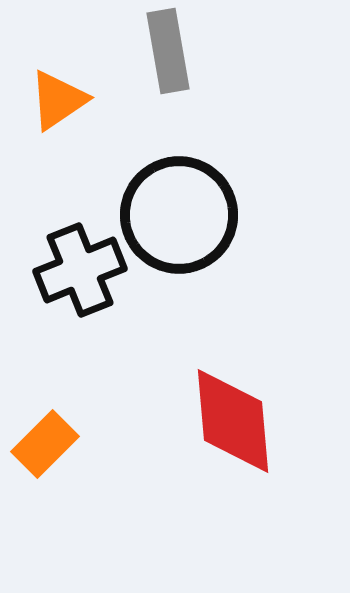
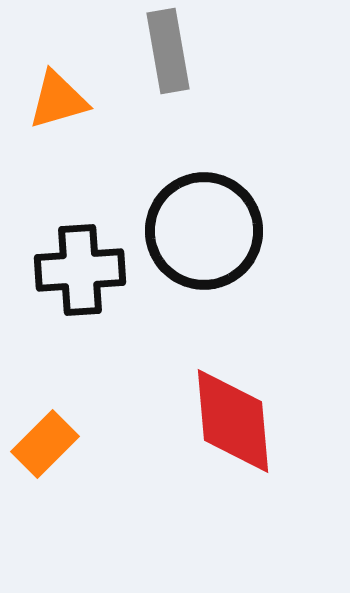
orange triangle: rotated 18 degrees clockwise
black circle: moved 25 px right, 16 px down
black cross: rotated 18 degrees clockwise
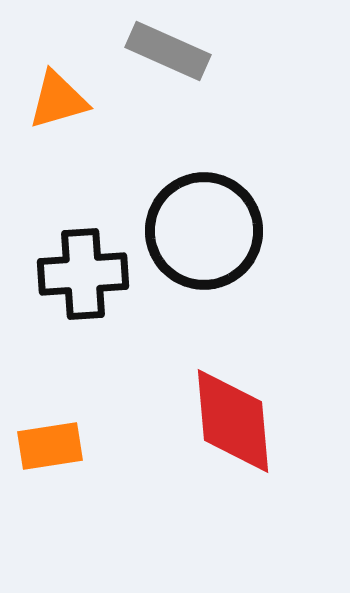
gray rectangle: rotated 56 degrees counterclockwise
black cross: moved 3 px right, 4 px down
orange rectangle: moved 5 px right, 2 px down; rotated 36 degrees clockwise
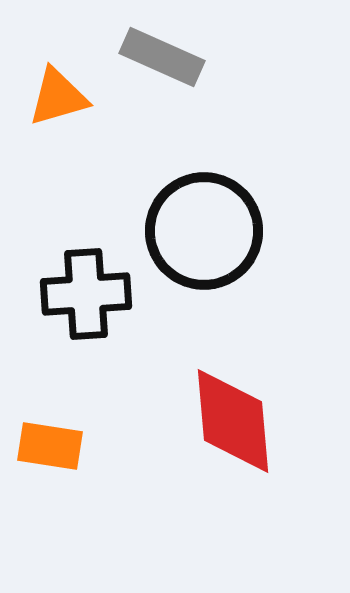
gray rectangle: moved 6 px left, 6 px down
orange triangle: moved 3 px up
black cross: moved 3 px right, 20 px down
orange rectangle: rotated 18 degrees clockwise
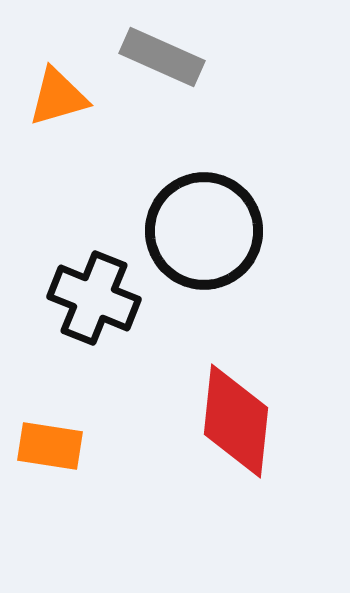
black cross: moved 8 px right, 4 px down; rotated 26 degrees clockwise
red diamond: moved 3 px right; rotated 11 degrees clockwise
